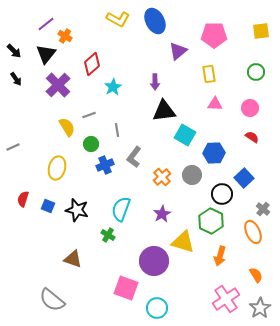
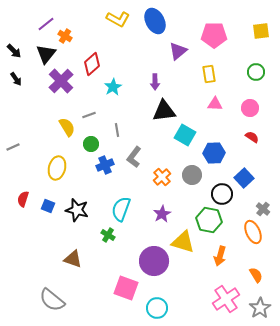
purple cross at (58, 85): moved 3 px right, 4 px up
green hexagon at (211, 221): moved 2 px left, 1 px up; rotated 15 degrees counterclockwise
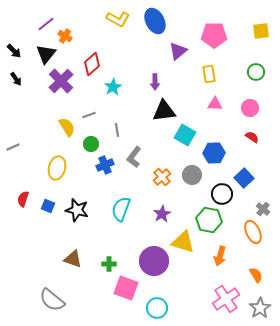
green cross at (108, 235): moved 1 px right, 29 px down; rotated 32 degrees counterclockwise
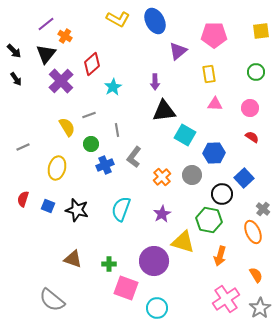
gray line at (13, 147): moved 10 px right
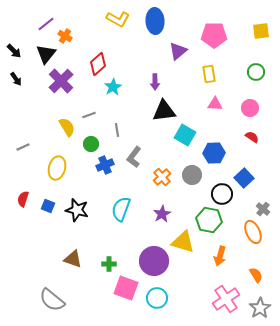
blue ellipse at (155, 21): rotated 25 degrees clockwise
red diamond at (92, 64): moved 6 px right
cyan circle at (157, 308): moved 10 px up
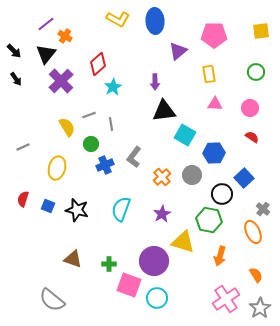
gray line at (117, 130): moved 6 px left, 6 px up
pink square at (126, 288): moved 3 px right, 3 px up
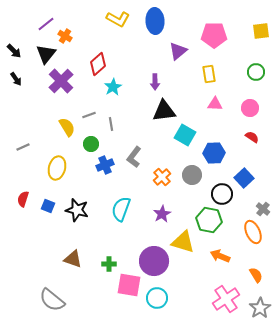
orange arrow at (220, 256): rotated 96 degrees clockwise
pink square at (129, 285): rotated 10 degrees counterclockwise
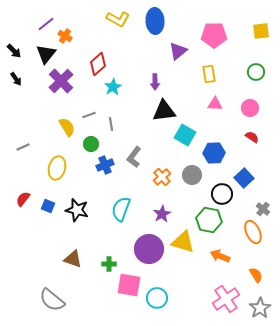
red semicircle at (23, 199): rotated 21 degrees clockwise
purple circle at (154, 261): moved 5 px left, 12 px up
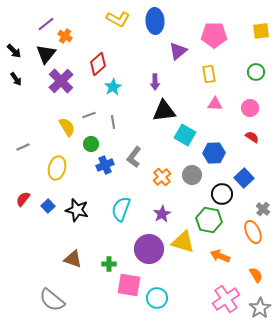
gray line at (111, 124): moved 2 px right, 2 px up
blue square at (48, 206): rotated 24 degrees clockwise
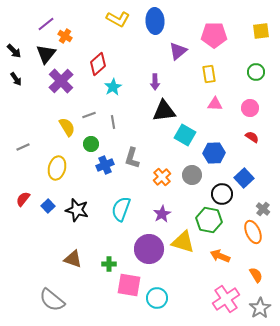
gray L-shape at (134, 157): moved 2 px left, 1 px down; rotated 20 degrees counterclockwise
